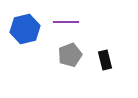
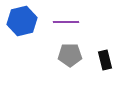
blue hexagon: moved 3 px left, 8 px up
gray pentagon: rotated 20 degrees clockwise
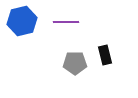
gray pentagon: moved 5 px right, 8 px down
black rectangle: moved 5 px up
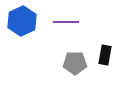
blue hexagon: rotated 12 degrees counterclockwise
black rectangle: rotated 24 degrees clockwise
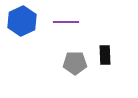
black rectangle: rotated 12 degrees counterclockwise
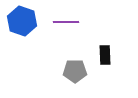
blue hexagon: rotated 16 degrees counterclockwise
gray pentagon: moved 8 px down
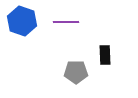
gray pentagon: moved 1 px right, 1 px down
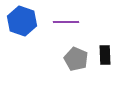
gray pentagon: moved 13 px up; rotated 25 degrees clockwise
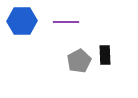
blue hexagon: rotated 20 degrees counterclockwise
gray pentagon: moved 3 px right, 2 px down; rotated 20 degrees clockwise
